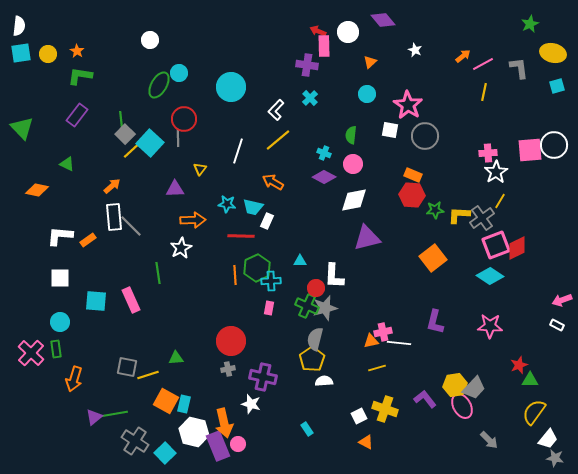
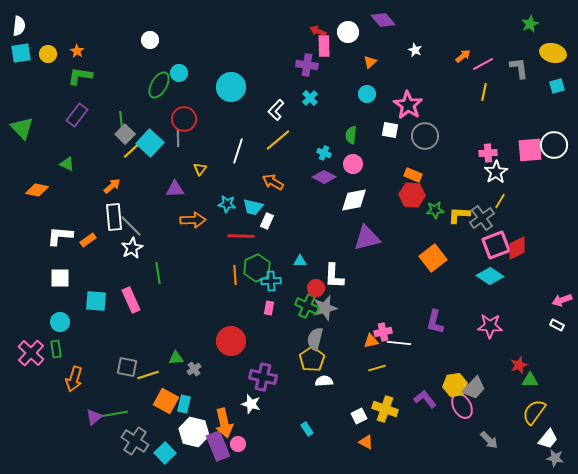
white star at (181, 248): moved 49 px left
gray cross at (228, 369): moved 34 px left; rotated 24 degrees counterclockwise
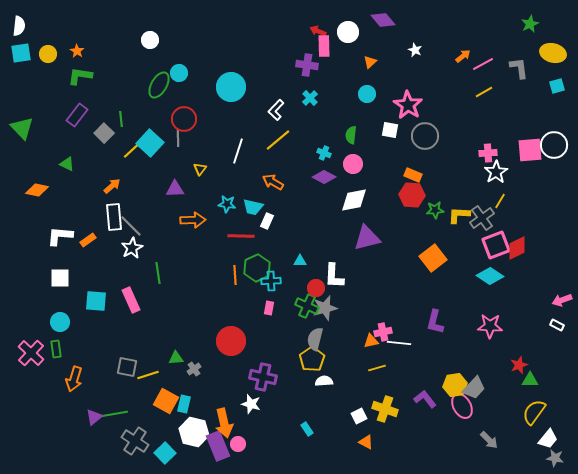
yellow line at (484, 92): rotated 48 degrees clockwise
gray square at (125, 134): moved 21 px left, 1 px up
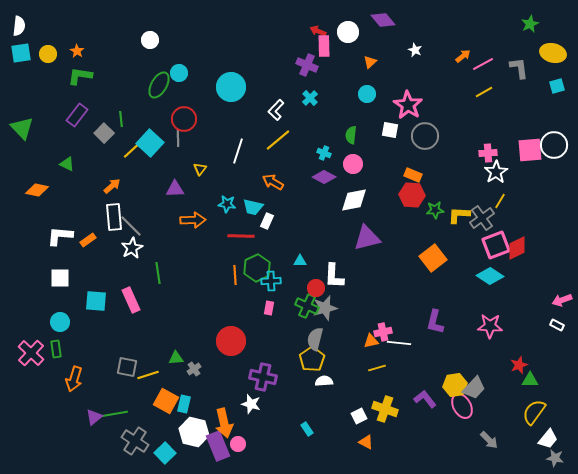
purple cross at (307, 65): rotated 15 degrees clockwise
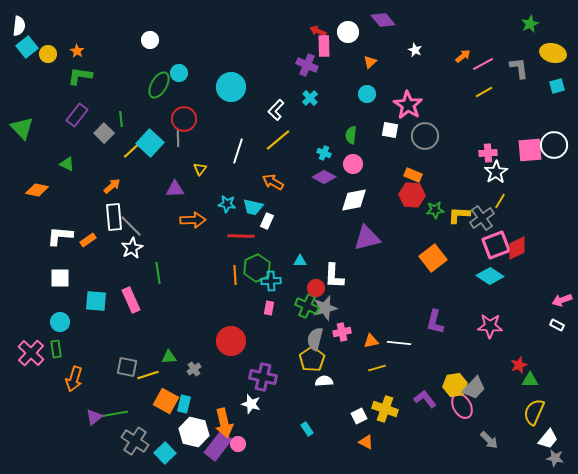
cyan square at (21, 53): moved 6 px right, 6 px up; rotated 30 degrees counterclockwise
pink cross at (383, 332): moved 41 px left
green triangle at (176, 358): moved 7 px left, 1 px up
yellow semicircle at (534, 412): rotated 12 degrees counterclockwise
purple rectangle at (218, 446): rotated 60 degrees clockwise
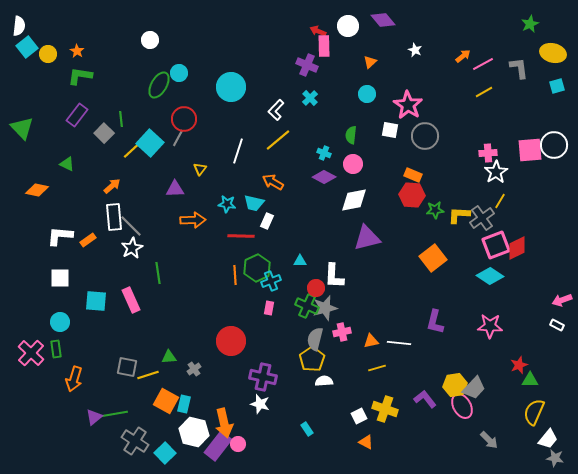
white circle at (348, 32): moved 6 px up
gray line at (178, 138): rotated 30 degrees clockwise
cyan trapezoid at (253, 207): moved 1 px right, 4 px up
cyan cross at (271, 281): rotated 18 degrees counterclockwise
white star at (251, 404): moved 9 px right
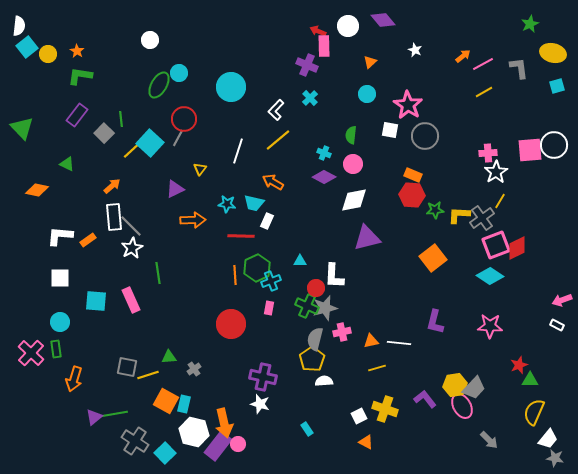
purple triangle at (175, 189): rotated 24 degrees counterclockwise
red circle at (231, 341): moved 17 px up
